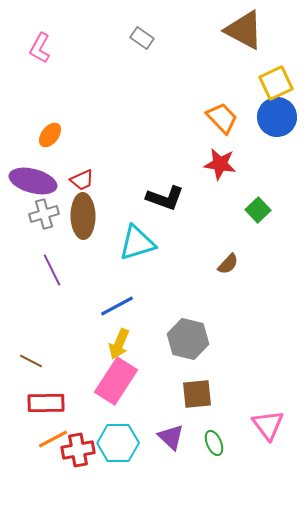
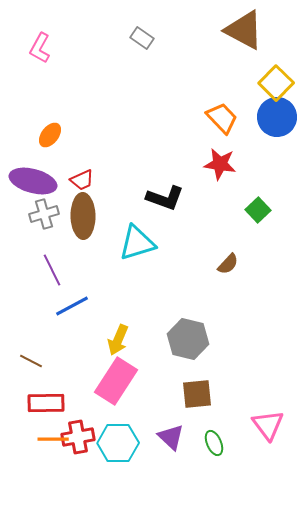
yellow square: rotated 20 degrees counterclockwise
blue line: moved 45 px left
yellow arrow: moved 1 px left, 4 px up
orange line: rotated 28 degrees clockwise
red cross: moved 13 px up
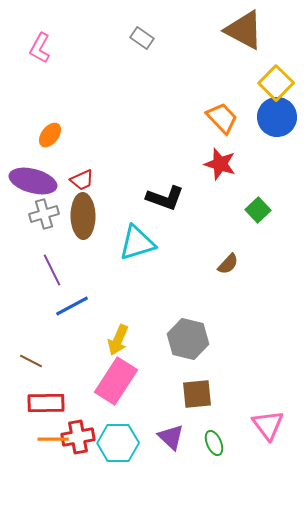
red star: rotated 8 degrees clockwise
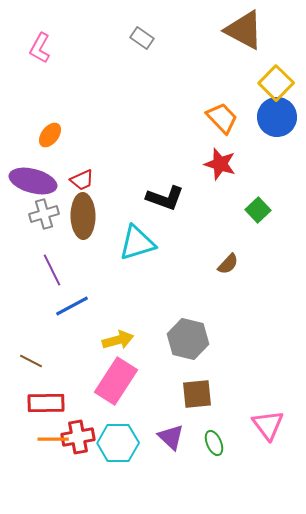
yellow arrow: rotated 128 degrees counterclockwise
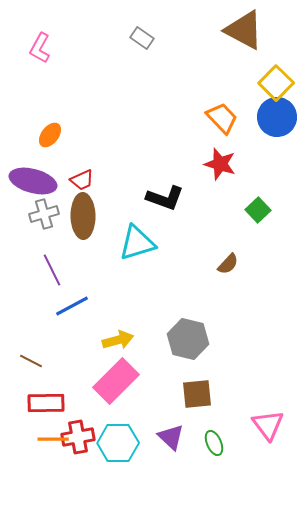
pink rectangle: rotated 12 degrees clockwise
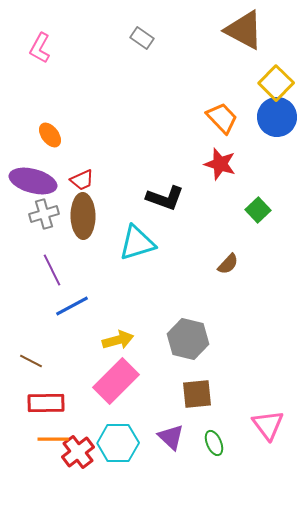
orange ellipse: rotated 75 degrees counterclockwise
red cross: moved 15 px down; rotated 28 degrees counterclockwise
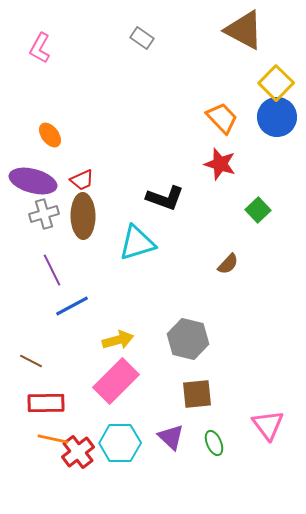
orange line: rotated 12 degrees clockwise
cyan hexagon: moved 2 px right
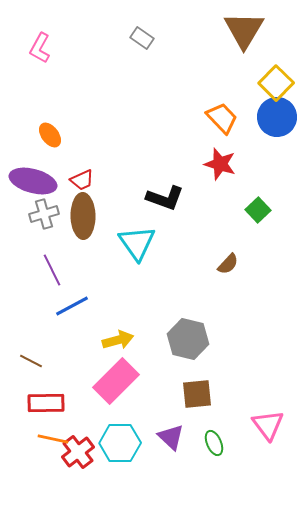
brown triangle: rotated 33 degrees clockwise
cyan triangle: rotated 48 degrees counterclockwise
